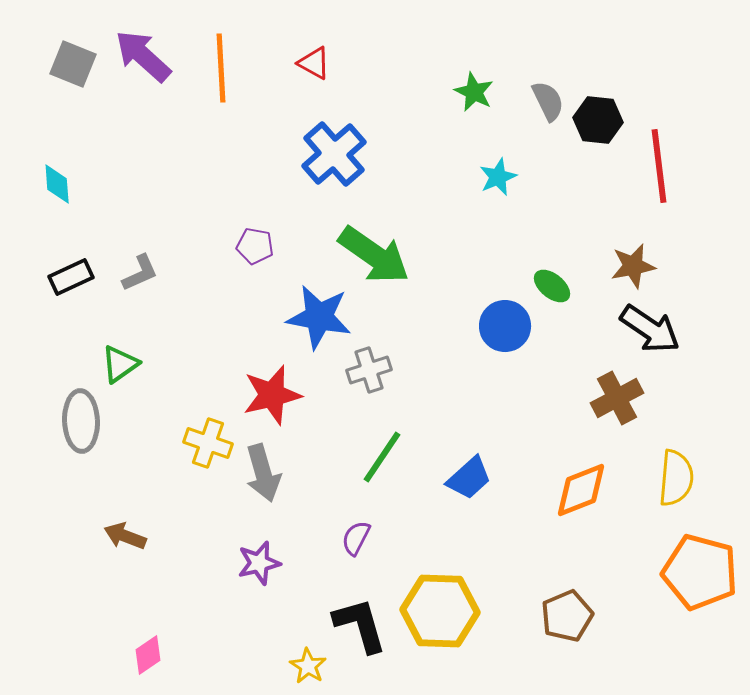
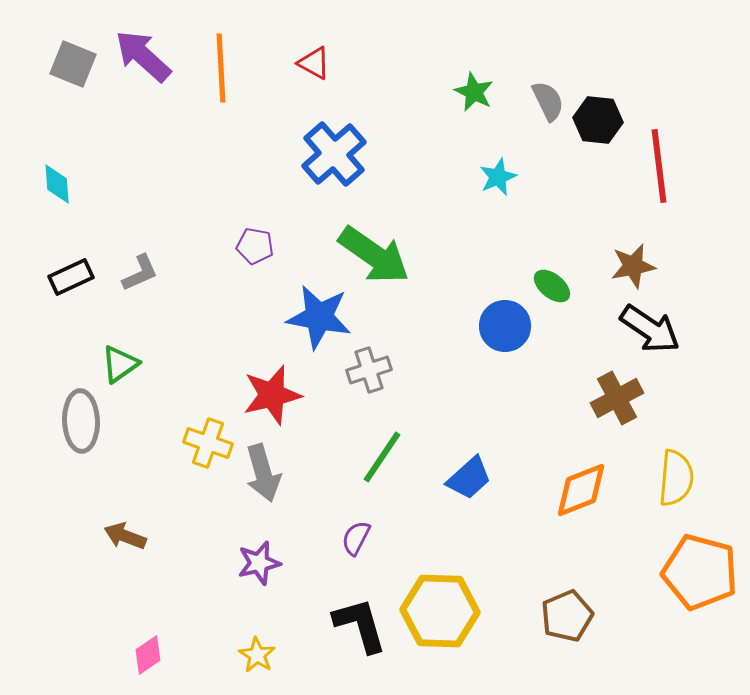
yellow star: moved 51 px left, 11 px up
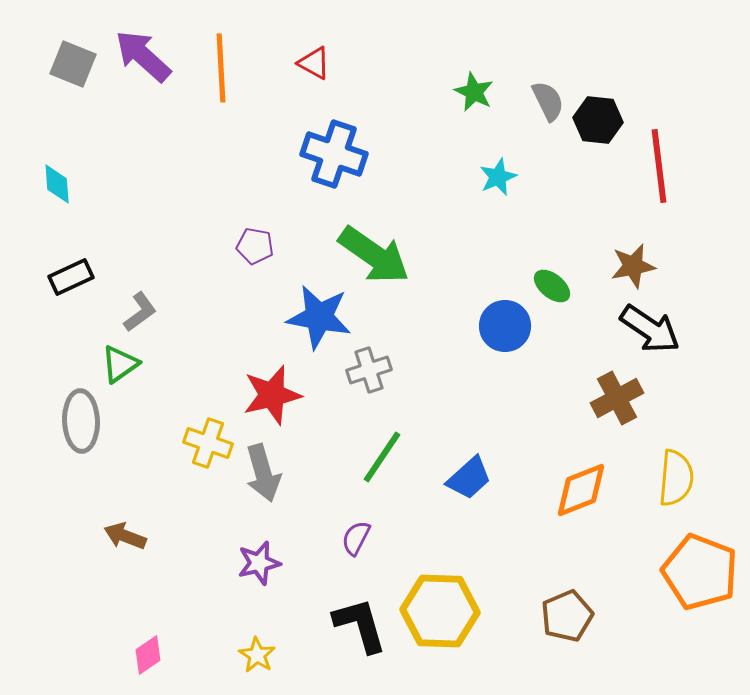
blue cross: rotated 30 degrees counterclockwise
gray L-shape: moved 39 px down; rotated 12 degrees counterclockwise
orange pentagon: rotated 6 degrees clockwise
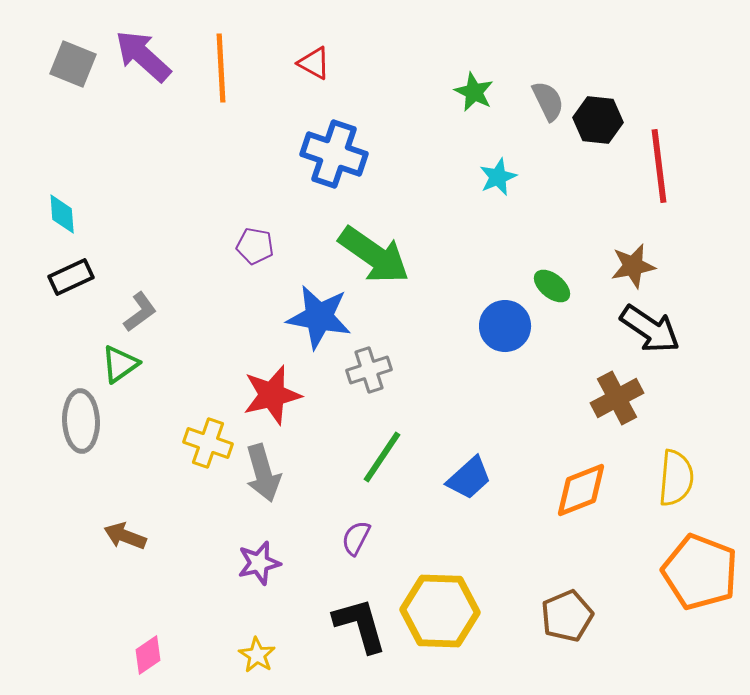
cyan diamond: moved 5 px right, 30 px down
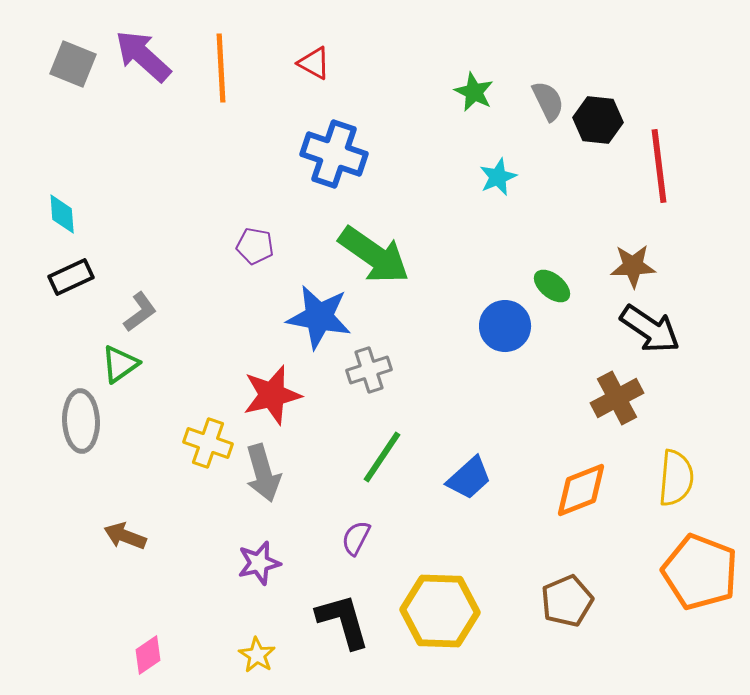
brown star: rotated 9 degrees clockwise
brown pentagon: moved 15 px up
black L-shape: moved 17 px left, 4 px up
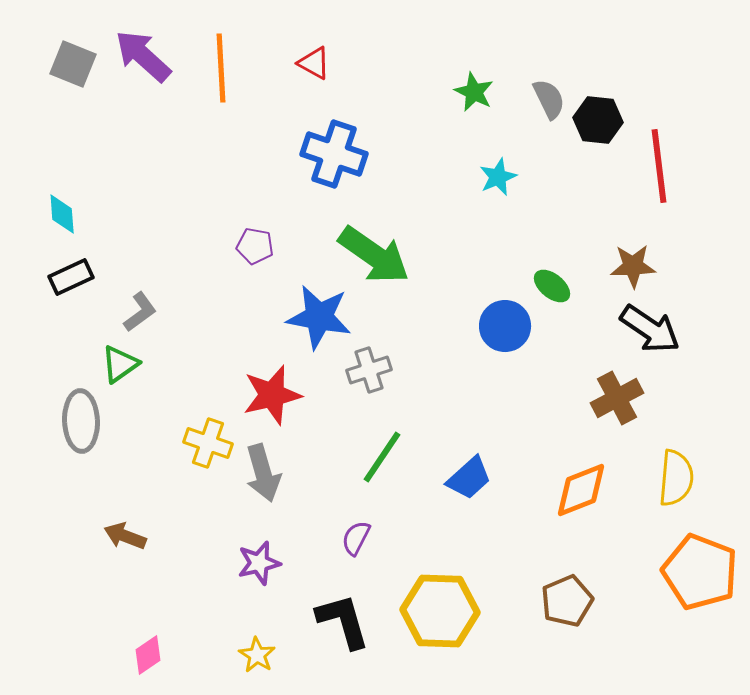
gray semicircle: moved 1 px right, 2 px up
